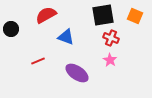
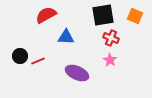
black circle: moved 9 px right, 27 px down
blue triangle: rotated 18 degrees counterclockwise
purple ellipse: rotated 10 degrees counterclockwise
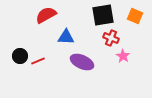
pink star: moved 13 px right, 4 px up
purple ellipse: moved 5 px right, 11 px up
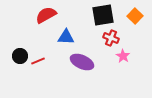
orange square: rotated 21 degrees clockwise
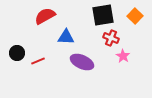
red semicircle: moved 1 px left, 1 px down
black circle: moved 3 px left, 3 px up
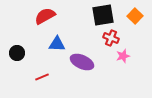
blue triangle: moved 9 px left, 7 px down
pink star: rotated 24 degrees clockwise
red line: moved 4 px right, 16 px down
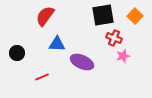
red semicircle: rotated 25 degrees counterclockwise
red cross: moved 3 px right
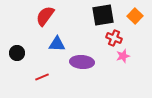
purple ellipse: rotated 20 degrees counterclockwise
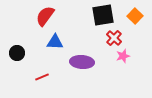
red cross: rotated 21 degrees clockwise
blue triangle: moved 2 px left, 2 px up
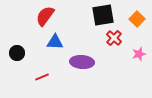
orange square: moved 2 px right, 3 px down
pink star: moved 16 px right, 2 px up
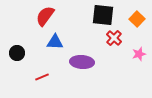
black square: rotated 15 degrees clockwise
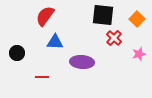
red line: rotated 24 degrees clockwise
